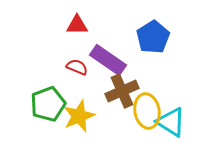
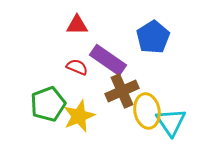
cyan triangle: rotated 24 degrees clockwise
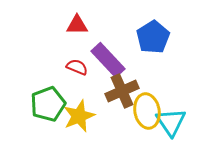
purple rectangle: rotated 12 degrees clockwise
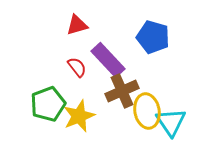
red triangle: rotated 15 degrees counterclockwise
blue pentagon: rotated 24 degrees counterclockwise
red semicircle: rotated 30 degrees clockwise
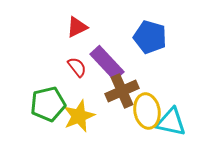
red triangle: moved 2 px down; rotated 10 degrees counterclockwise
blue pentagon: moved 3 px left
purple rectangle: moved 1 px left, 3 px down
green pentagon: rotated 8 degrees clockwise
cyan triangle: rotated 44 degrees counterclockwise
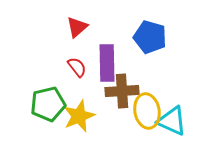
red triangle: rotated 15 degrees counterclockwise
purple rectangle: rotated 42 degrees clockwise
brown cross: rotated 20 degrees clockwise
cyan triangle: moved 1 px right, 1 px up; rotated 12 degrees clockwise
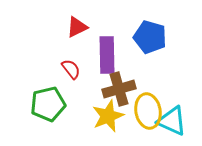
red triangle: rotated 15 degrees clockwise
purple rectangle: moved 8 px up
red semicircle: moved 6 px left, 2 px down
brown cross: moved 3 px left, 2 px up; rotated 12 degrees counterclockwise
yellow ellipse: moved 1 px right
yellow star: moved 29 px right
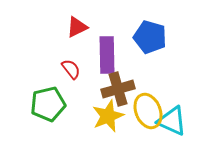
brown cross: moved 1 px left
yellow ellipse: rotated 12 degrees counterclockwise
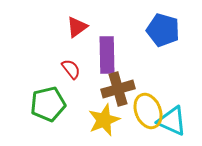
red triangle: rotated 10 degrees counterclockwise
blue pentagon: moved 13 px right, 7 px up
yellow star: moved 4 px left, 4 px down
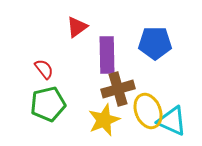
blue pentagon: moved 8 px left, 13 px down; rotated 16 degrees counterclockwise
red semicircle: moved 27 px left
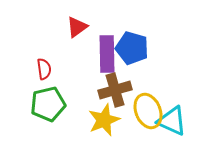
blue pentagon: moved 23 px left, 5 px down; rotated 16 degrees clockwise
purple rectangle: moved 1 px up
red semicircle: rotated 30 degrees clockwise
brown cross: moved 3 px left, 1 px down
